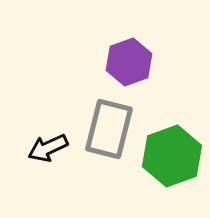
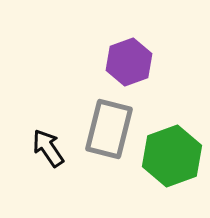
black arrow: rotated 81 degrees clockwise
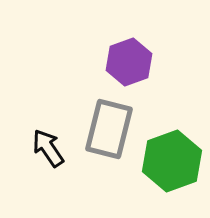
green hexagon: moved 5 px down
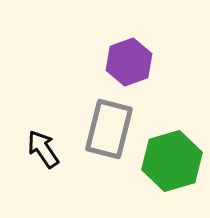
black arrow: moved 5 px left, 1 px down
green hexagon: rotated 4 degrees clockwise
